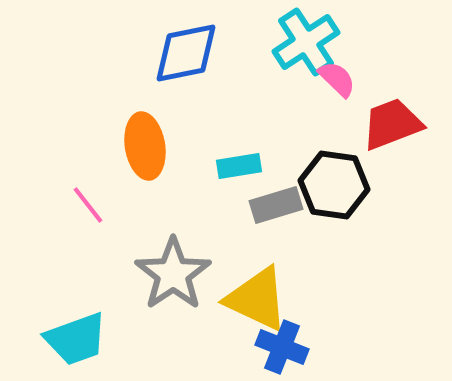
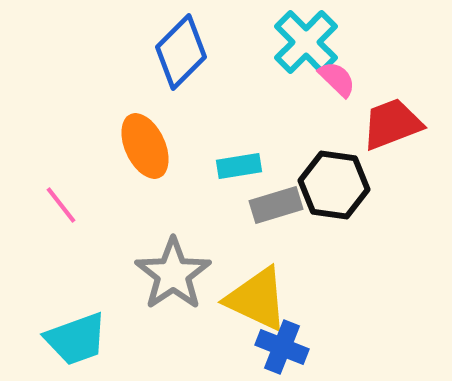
cyan cross: rotated 12 degrees counterclockwise
blue diamond: moved 5 px left, 1 px up; rotated 34 degrees counterclockwise
orange ellipse: rotated 16 degrees counterclockwise
pink line: moved 27 px left
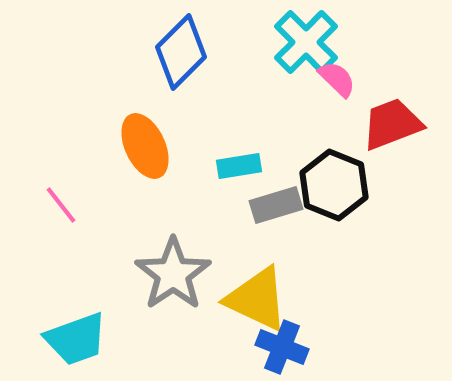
black hexagon: rotated 14 degrees clockwise
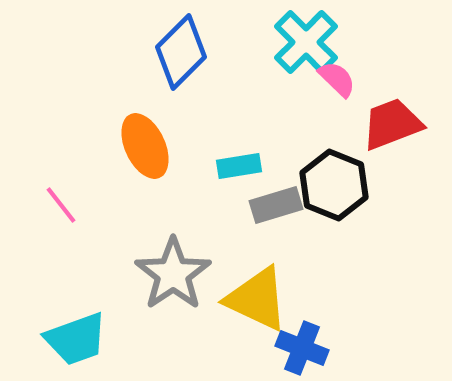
blue cross: moved 20 px right, 1 px down
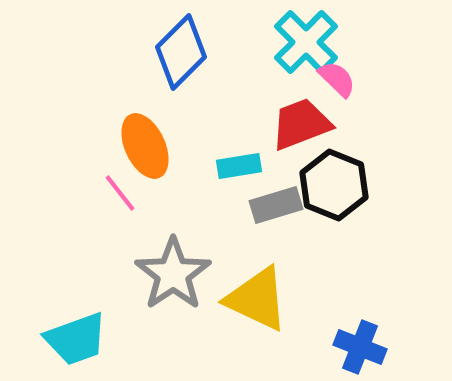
red trapezoid: moved 91 px left
pink line: moved 59 px right, 12 px up
blue cross: moved 58 px right, 1 px up
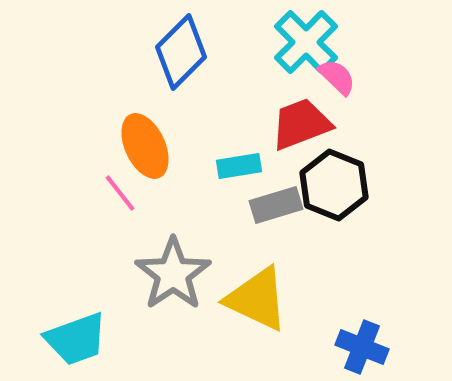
pink semicircle: moved 2 px up
blue cross: moved 2 px right
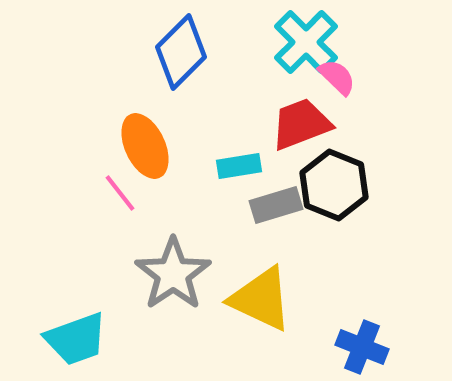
yellow triangle: moved 4 px right
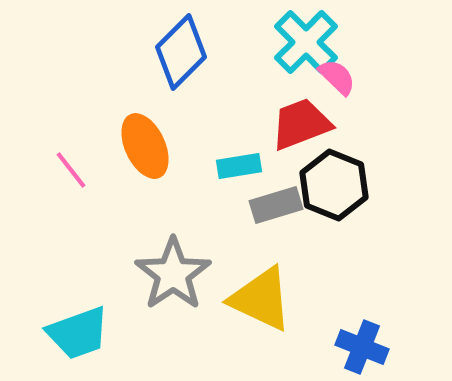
pink line: moved 49 px left, 23 px up
cyan trapezoid: moved 2 px right, 6 px up
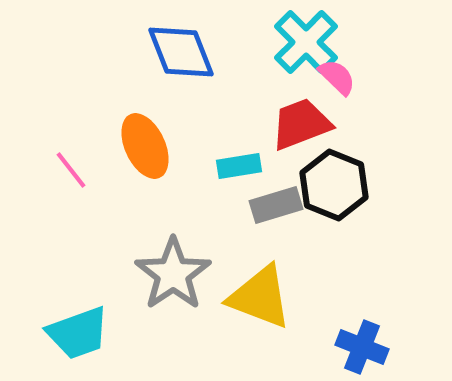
blue diamond: rotated 66 degrees counterclockwise
yellow triangle: moved 1 px left, 2 px up; rotated 4 degrees counterclockwise
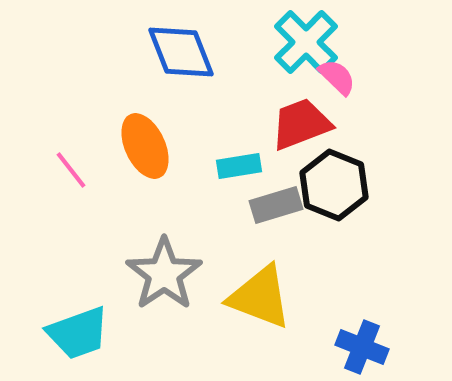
gray star: moved 9 px left
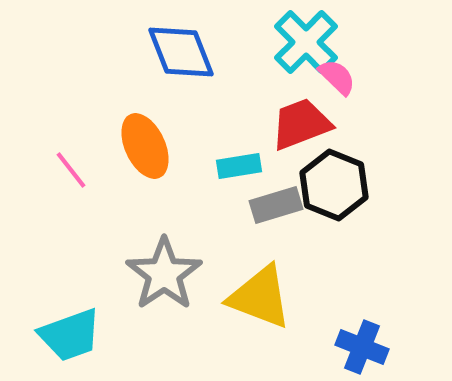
cyan trapezoid: moved 8 px left, 2 px down
